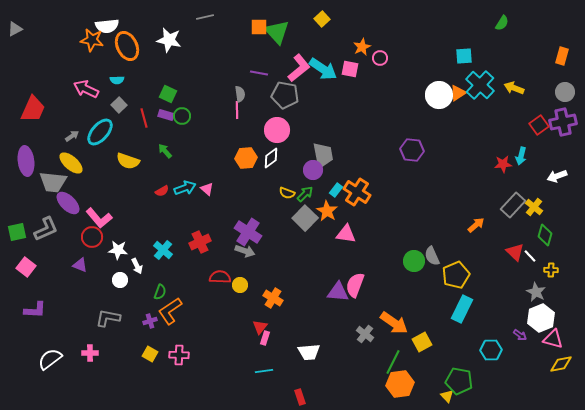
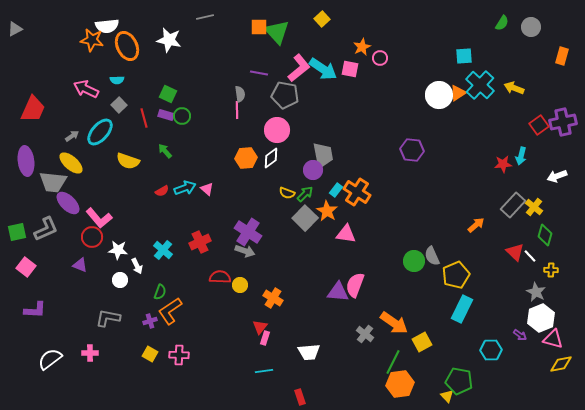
gray circle at (565, 92): moved 34 px left, 65 px up
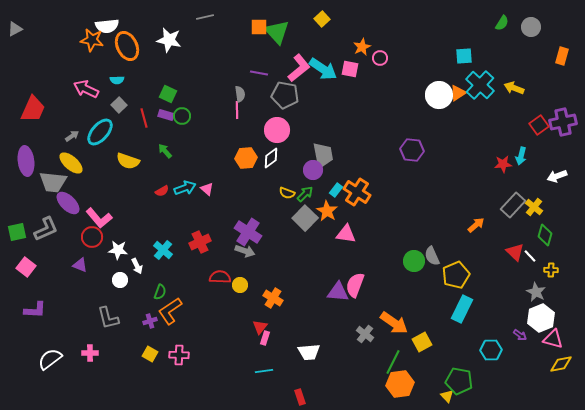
gray L-shape at (108, 318): rotated 115 degrees counterclockwise
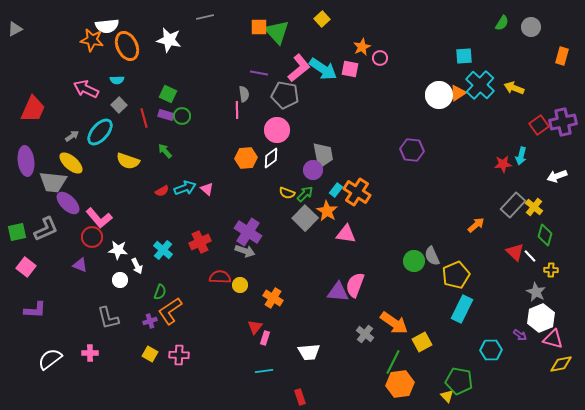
gray semicircle at (240, 94): moved 4 px right
red triangle at (260, 327): moved 5 px left
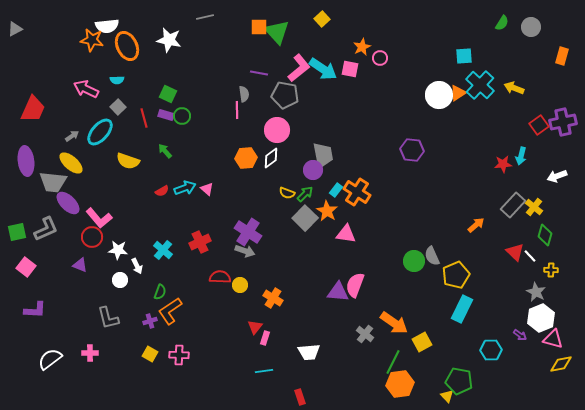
gray square at (119, 105): moved 1 px left, 2 px down
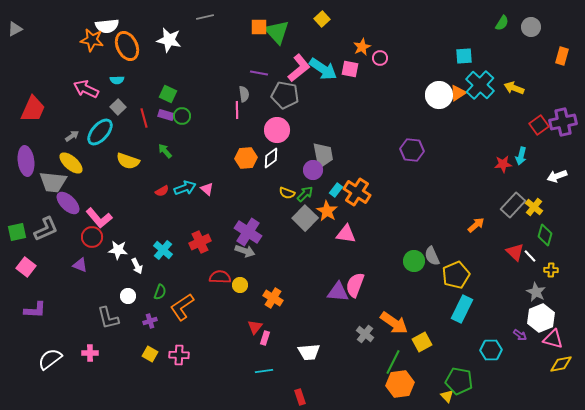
white circle at (120, 280): moved 8 px right, 16 px down
orange L-shape at (170, 311): moved 12 px right, 4 px up
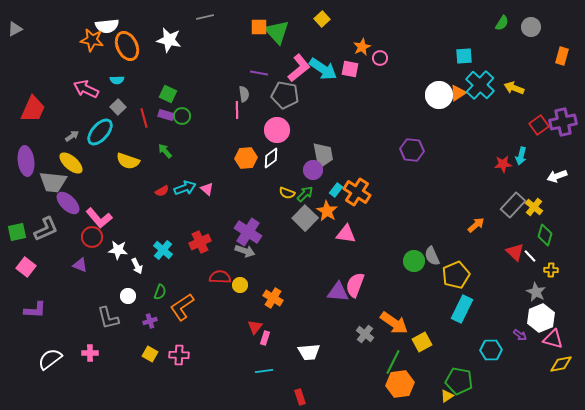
yellow triangle at (447, 396): rotated 40 degrees clockwise
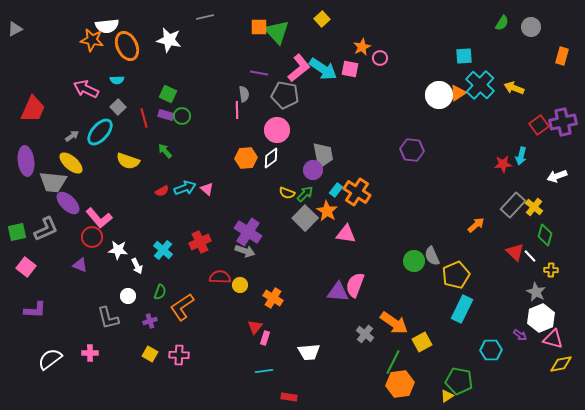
red rectangle at (300, 397): moved 11 px left; rotated 63 degrees counterclockwise
